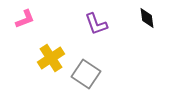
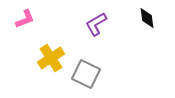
purple L-shape: rotated 80 degrees clockwise
gray square: rotated 8 degrees counterclockwise
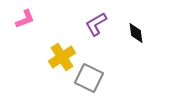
black diamond: moved 11 px left, 15 px down
yellow cross: moved 11 px right, 1 px up
gray square: moved 3 px right, 4 px down
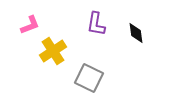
pink L-shape: moved 5 px right, 6 px down
purple L-shape: rotated 50 degrees counterclockwise
yellow cross: moved 9 px left, 6 px up
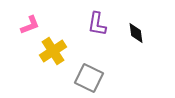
purple L-shape: moved 1 px right
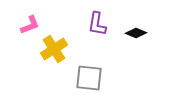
black diamond: rotated 60 degrees counterclockwise
yellow cross: moved 1 px right, 2 px up
gray square: rotated 20 degrees counterclockwise
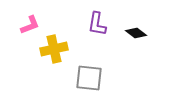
black diamond: rotated 15 degrees clockwise
yellow cross: rotated 20 degrees clockwise
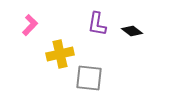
pink L-shape: rotated 25 degrees counterclockwise
black diamond: moved 4 px left, 2 px up
yellow cross: moved 6 px right, 5 px down
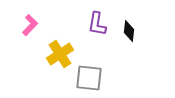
black diamond: moved 3 px left; rotated 60 degrees clockwise
yellow cross: rotated 20 degrees counterclockwise
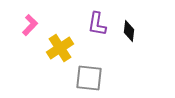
yellow cross: moved 6 px up
